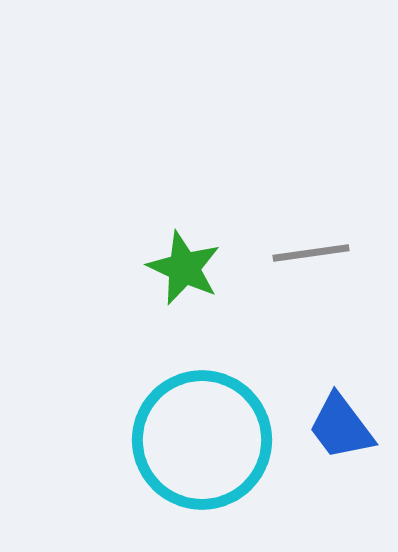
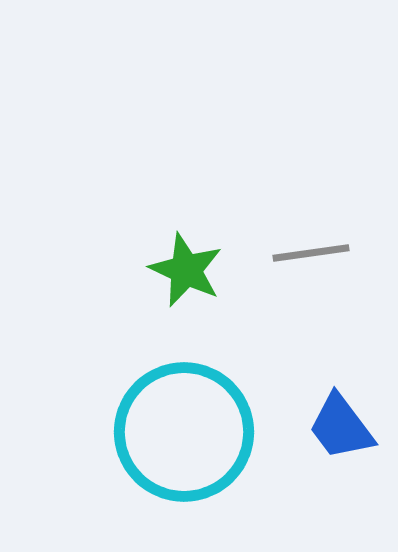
green star: moved 2 px right, 2 px down
cyan circle: moved 18 px left, 8 px up
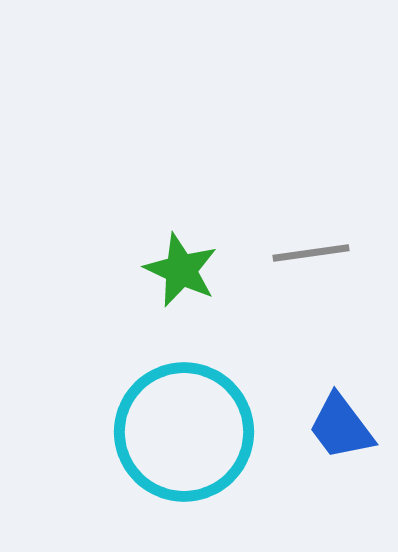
green star: moved 5 px left
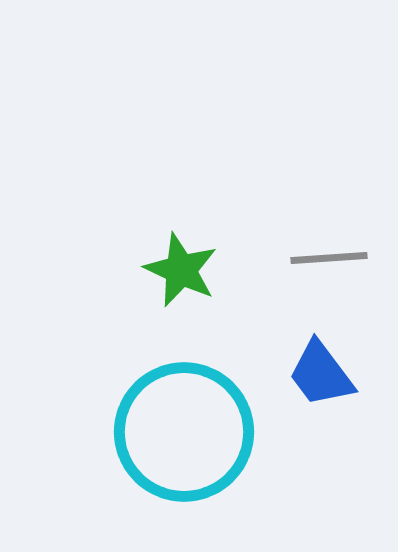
gray line: moved 18 px right, 5 px down; rotated 4 degrees clockwise
blue trapezoid: moved 20 px left, 53 px up
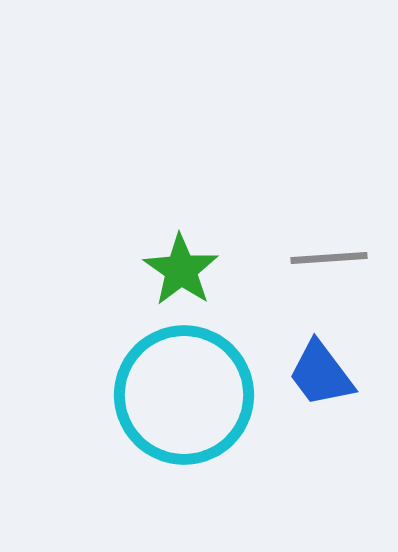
green star: rotated 10 degrees clockwise
cyan circle: moved 37 px up
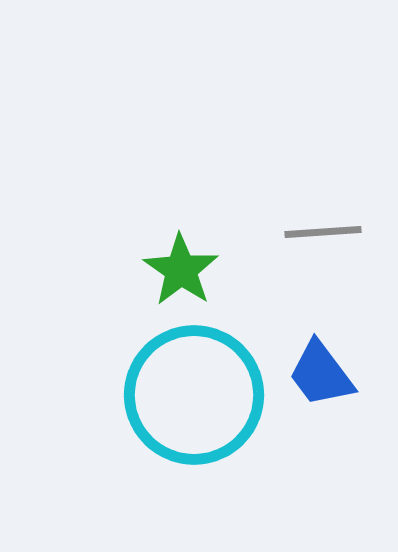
gray line: moved 6 px left, 26 px up
cyan circle: moved 10 px right
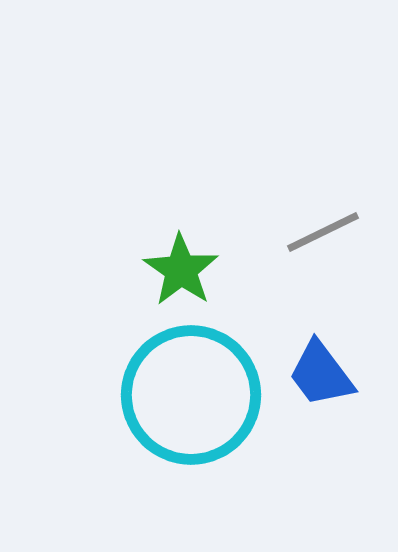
gray line: rotated 22 degrees counterclockwise
cyan circle: moved 3 px left
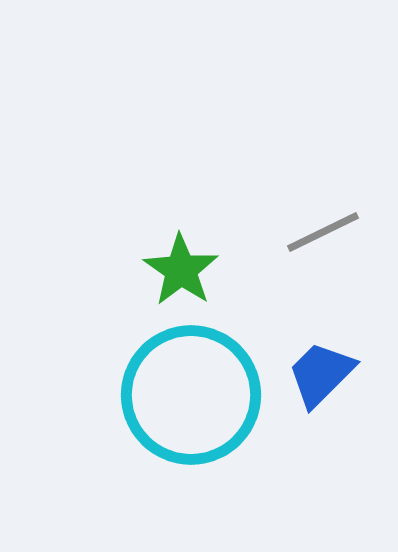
blue trapezoid: rotated 82 degrees clockwise
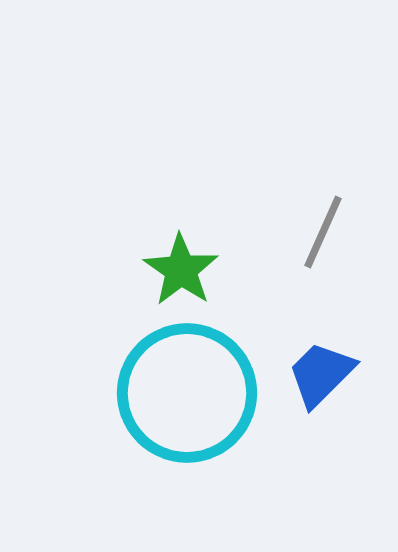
gray line: rotated 40 degrees counterclockwise
cyan circle: moved 4 px left, 2 px up
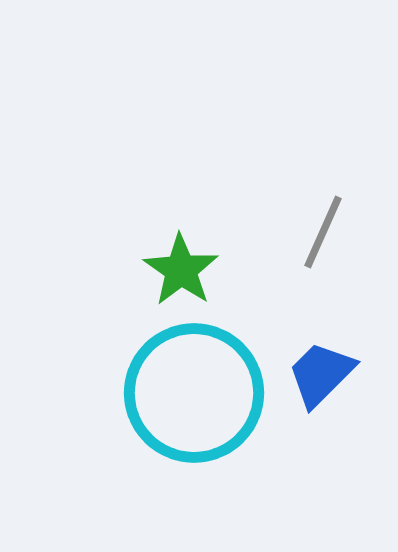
cyan circle: moved 7 px right
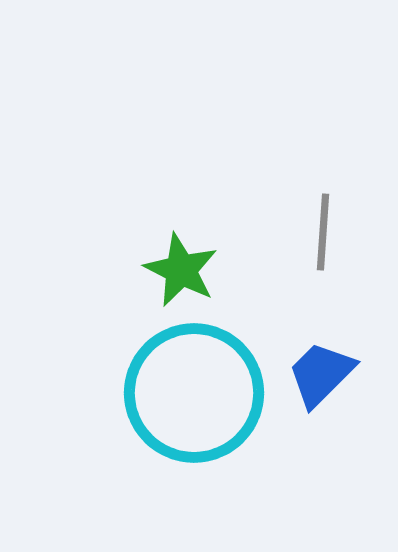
gray line: rotated 20 degrees counterclockwise
green star: rotated 8 degrees counterclockwise
